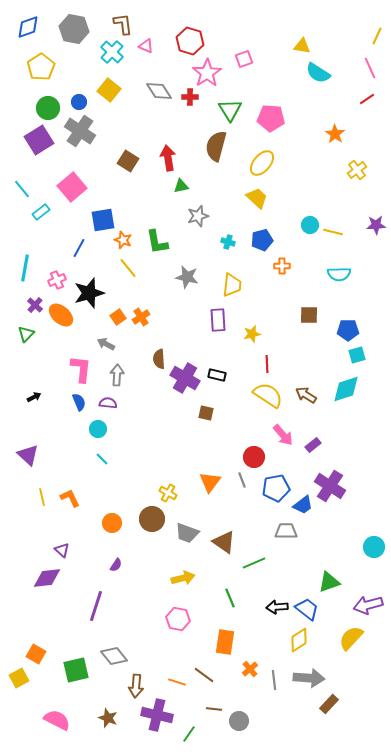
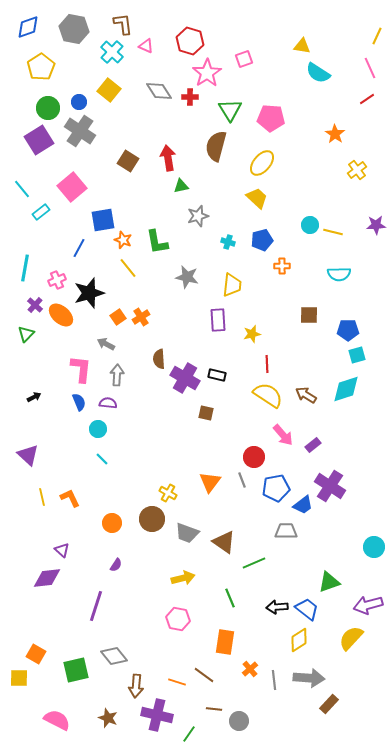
yellow square at (19, 678): rotated 30 degrees clockwise
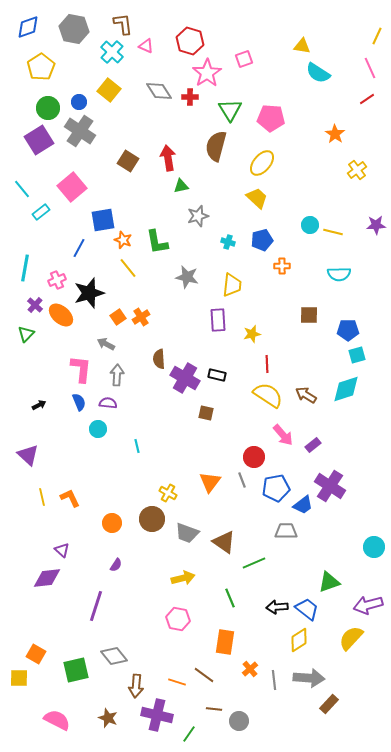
black arrow at (34, 397): moved 5 px right, 8 px down
cyan line at (102, 459): moved 35 px right, 13 px up; rotated 32 degrees clockwise
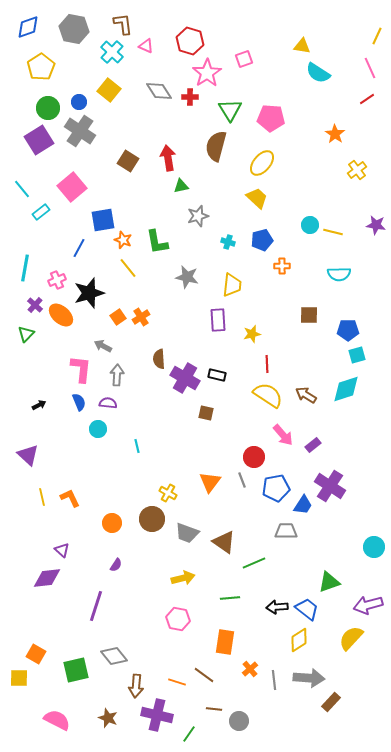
purple star at (376, 225): rotated 12 degrees clockwise
gray arrow at (106, 344): moved 3 px left, 2 px down
blue trapezoid at (303, 505): rotated 20 degrees counterclockwise
green line at (230, 598): rotated 72 degrees counterclockwise
brown rectangle at (329, 704): moved 2 px right, 2 px up
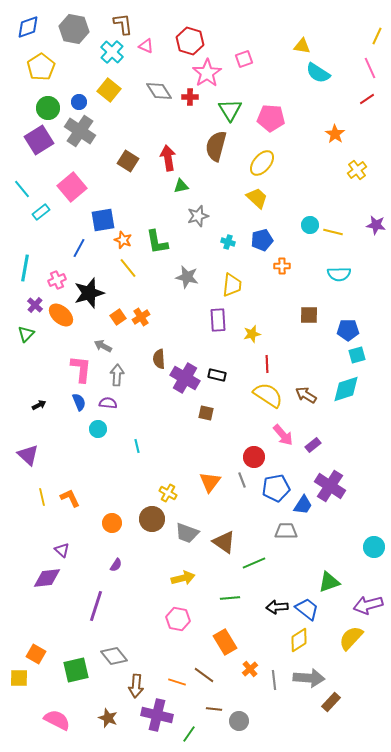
orange rectangle at (225, 642): rotated 40 degrees counterclockwise
